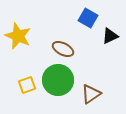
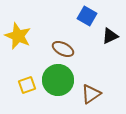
blue square: moved 1 px left, 2 px up
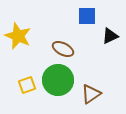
blue square: rotated 30 degrees counterclockwise
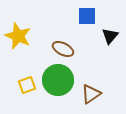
black triangle: rotated 24 degrees counterclockwise
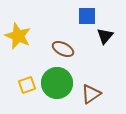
black triangle: moved 5 px left
green circle: moved 1 px left, 3 px down
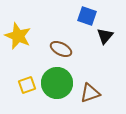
blue square: rotated 18 degrees clockwise
brown ellipse: moved 2 px left
brown triangle: moved 1 px left, 1 px up; rotated 15 degrees clockwise
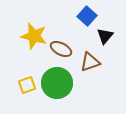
blue square: rotated 24 degrees clockwise
yellow star: moved 16 px right; rotated 8 degrees counterclockwise
brown triangle: moved 31 px up
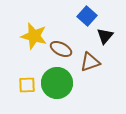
yellow square: rotated 18 degrees clockwise
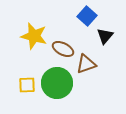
brown ellipse: moved 2 px right
brown triangle: moved 4 px left, 2 px down
